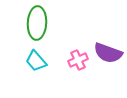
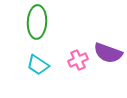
green ellipse: moved 1 px up
cyan trapezoid: moved 2 px right, 4 px down; rotated 15 degrees counterclockwise
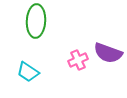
green ellipse: moved 1 px left, 1 px up
cyan trapezoid: moved 10 px left, 7 px down
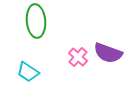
green ellipse: rotated 8 degrees counterclockwise
pink cross: moved 3 px up; rotated 24 degrees counterclockwise
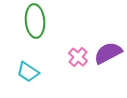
green ellipse: moved 1 px left
purple semicircle: rotated 132 degrees clockwise
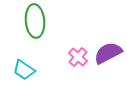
cyan trapezoid: moved 4 px left, 2 px up
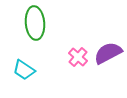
green ellipse: moved 2 px down
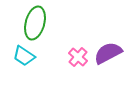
green ellipse: rotated 20 degrees clockwise
cyan trapezoid: moved 14 px up
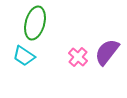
purple semicircle: moved 1 px left, 1 px up; rotated 24 degrees counterclockwise
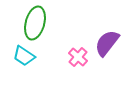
purple semicircle: moved 9 px up
